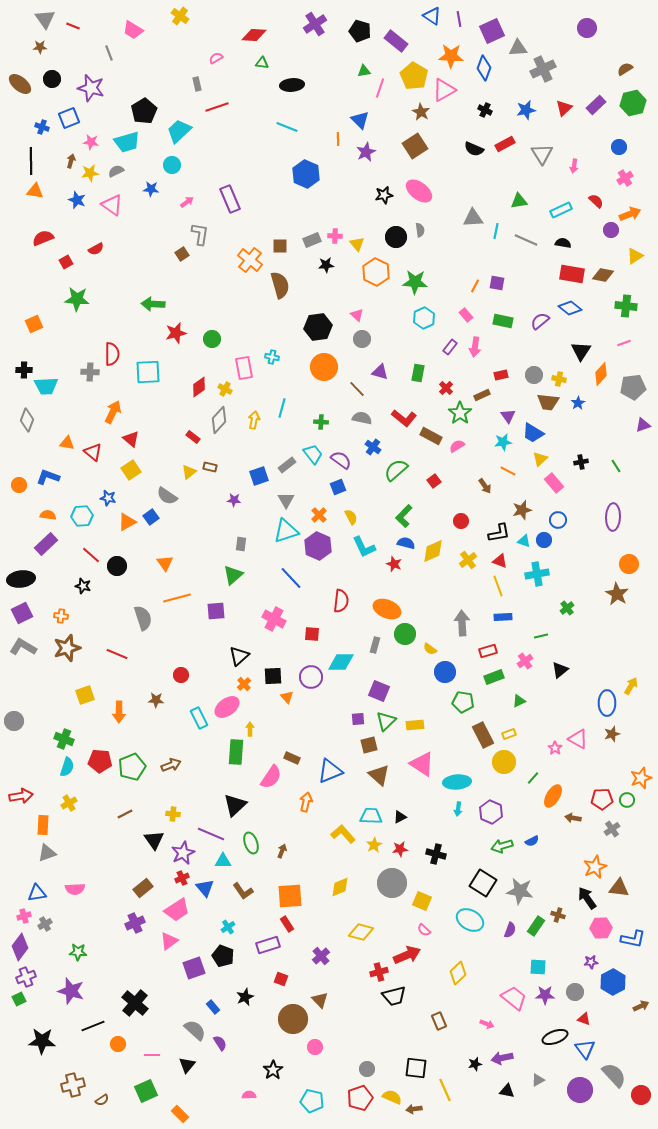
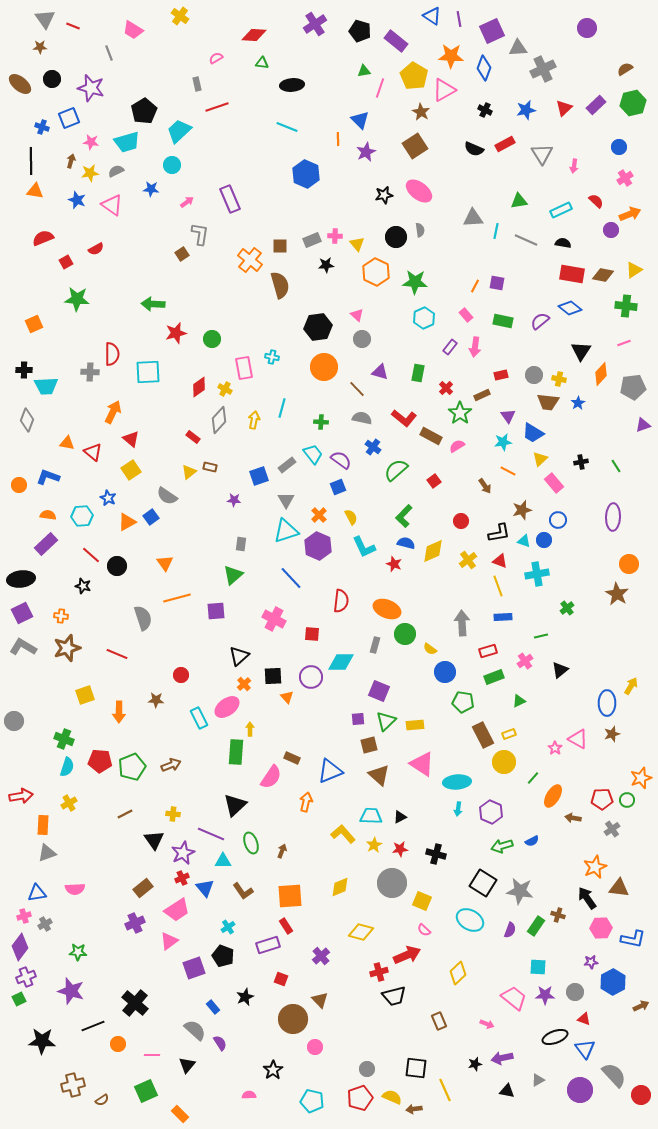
yellow triangle at (635, 256): moved 1 px left, 14 px down
blue star at (108, 498): rotated 14 degrees clockwise
red rectangle at (287, 924): moved 1 px left, 2 px down
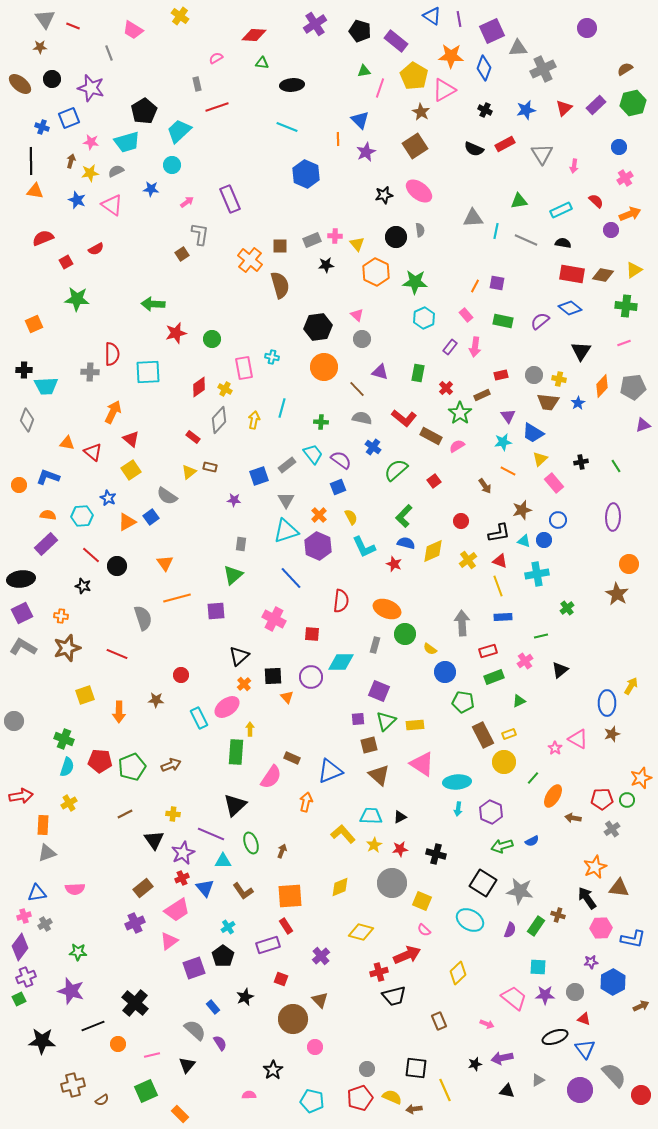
orange diamond at (601, 374): moved 1 px right, 12 px down
black pentagon at (223, 956): rotated 15 degrees clockwise
pink line at (152, 1055): rotated 14 degrees counterclockwise
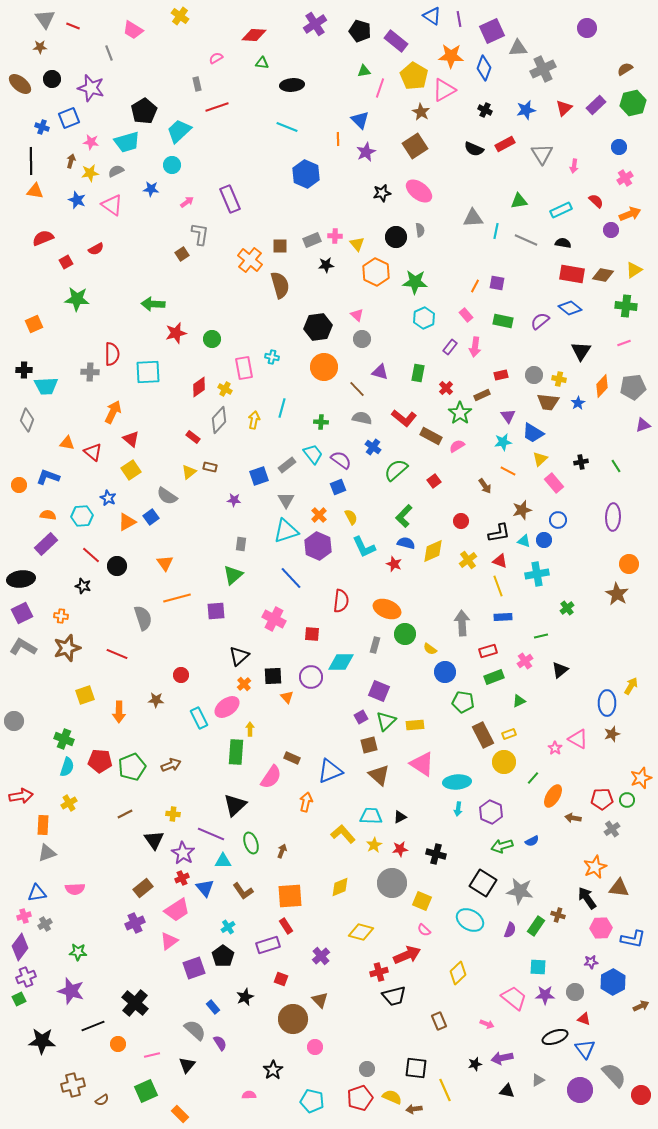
black star at (384, 195): moved 2 px left, 2 px up
purple square at (358, 719): moved 3 px right, 2 px up; rotated 24 degrees counterclockwise
purple star at (183, 853): rotated 15 degrees counterclockwise
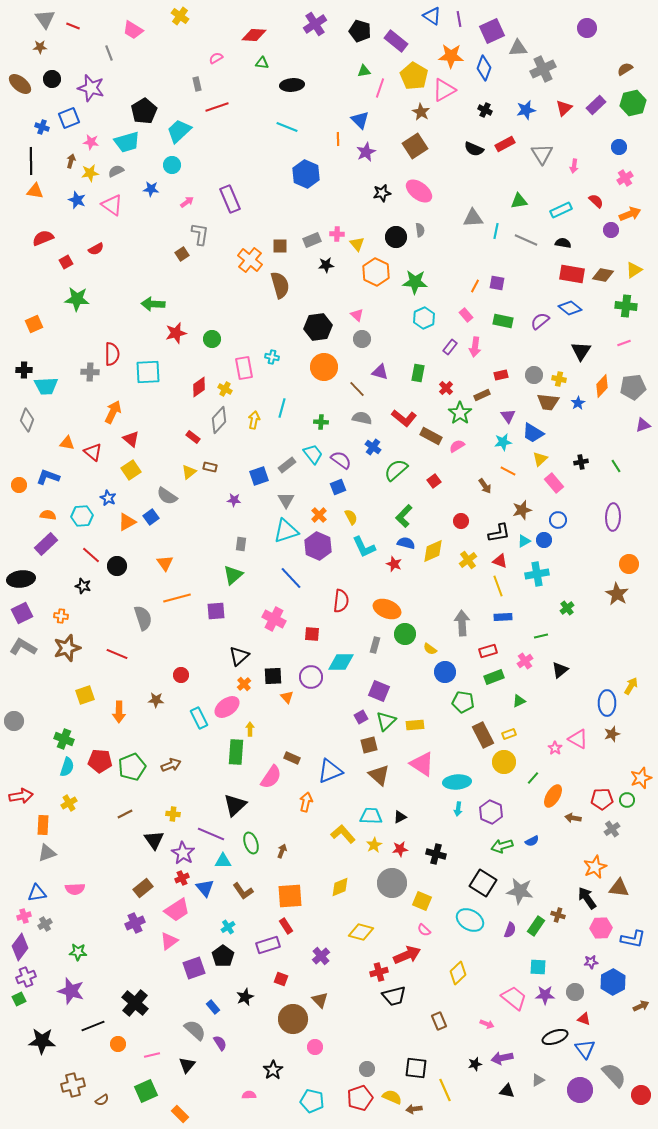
pink cross at (335, 236): moved 2 px right, 2 px up
cyan triangle at (524, 541): rotated 48 degrees counterclockwise
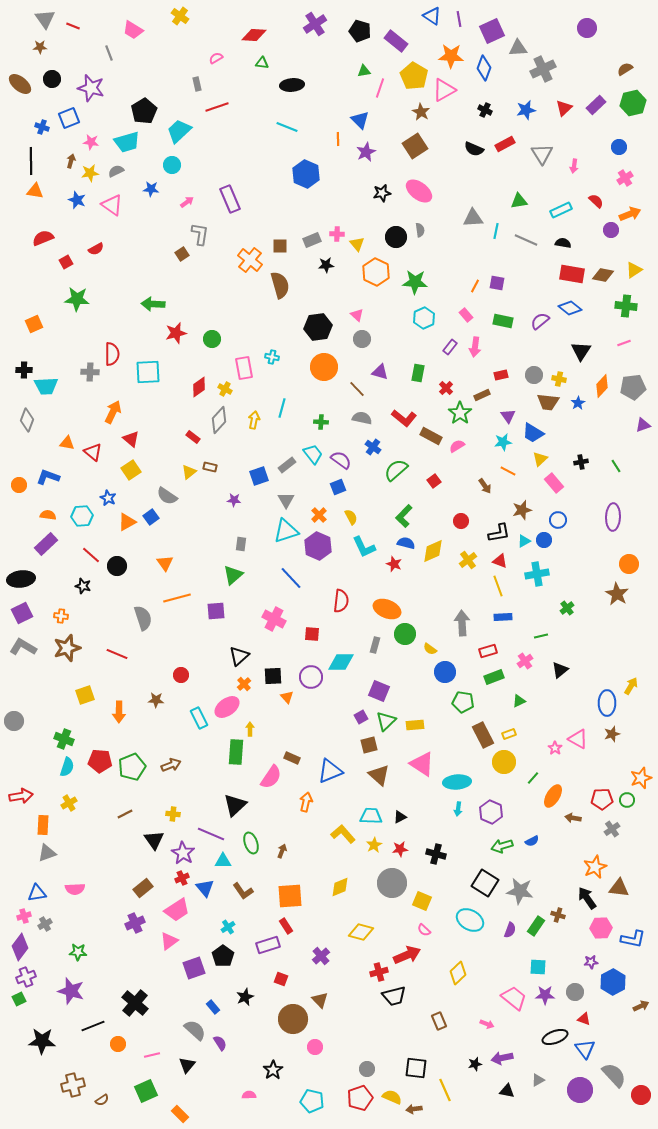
black square at (483, 883): moved 2 px right
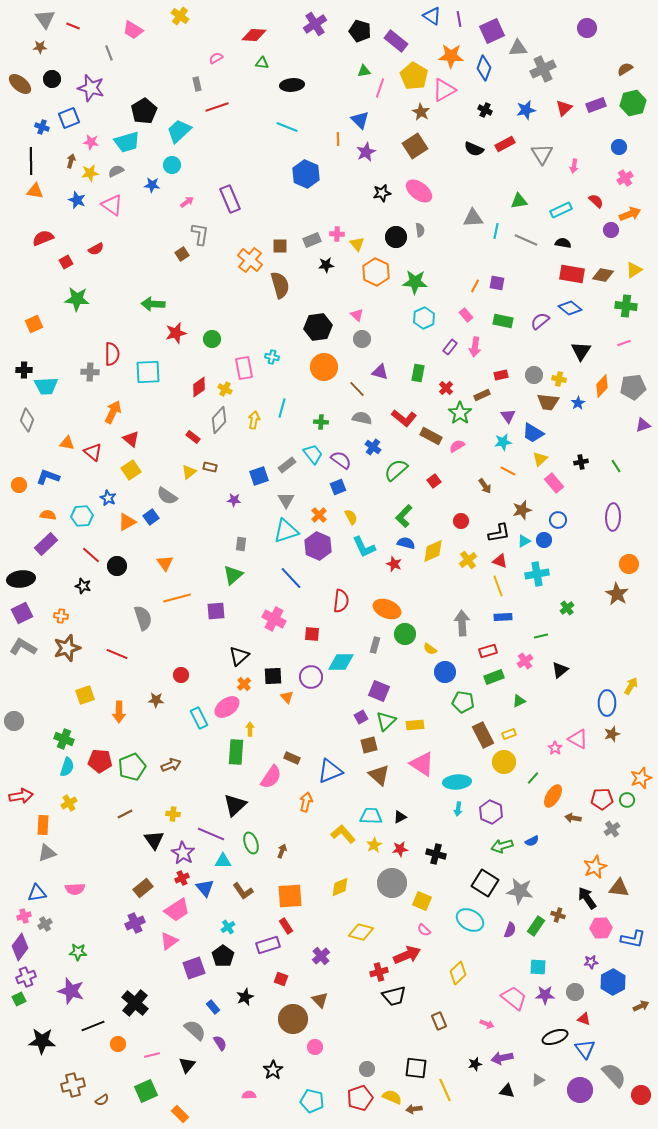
purple rectangle at (596, 105): rotated 24 degrees clockwise
blue star at (151, 189): moved 1 px right, 4 px up
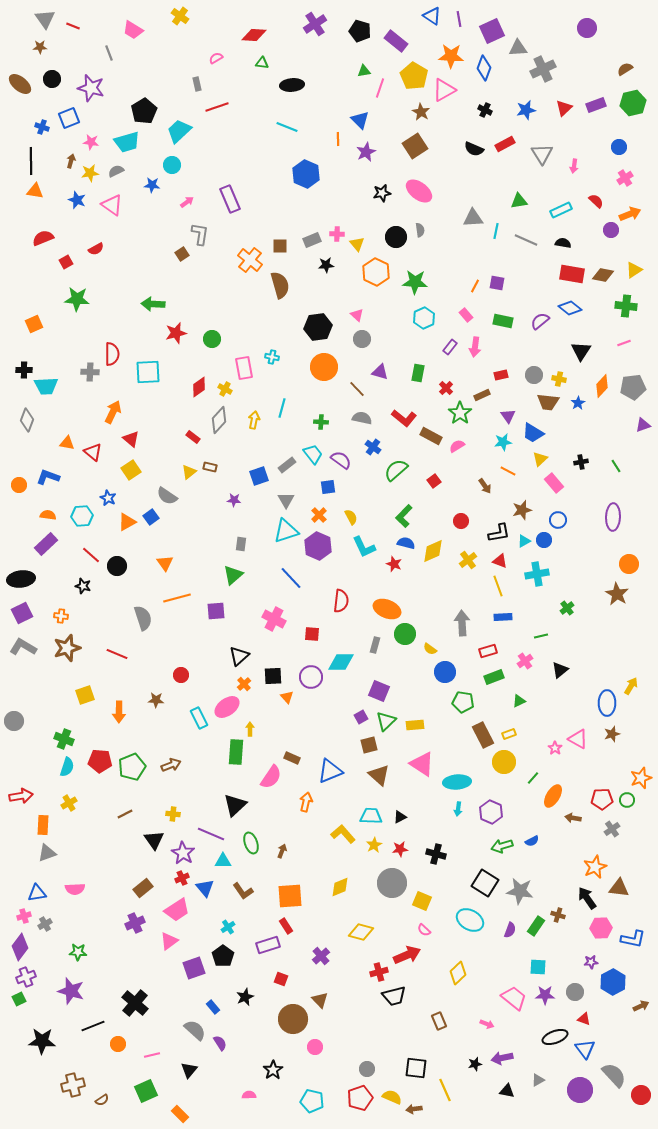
blue square at (338, 487): moved 10 px left; rotated 14 degrees clockwise
black triangle at (187, 1065): moved 2 px right, 5 px down
